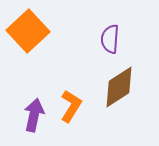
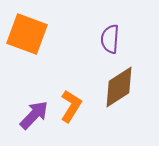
orange square: moved 1 px left, 3 px down; rotated 27 degrees counterclockwise
purple arrow: rotated 32 degrees clockwise
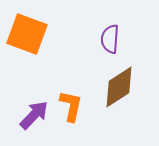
orange L-shape: rotated 20 degrees counterclockwise
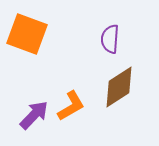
orange L-shape: rotated 48 degrees clockwise
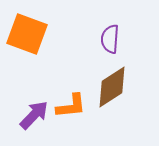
brown diamond: moved 7 px left
orange L-shape: rotated 24 degrees clockwise
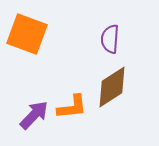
orange L-shape: moved 1 px right, 1 px down
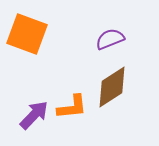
purple semicircle: rotated 64 degrees clockwise
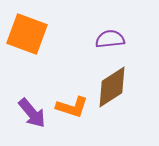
purple semicircle: rotated 16 degrees clockwise
orange L-shape: rotated 24 degrees clockwise
purple arrow: moved 2 px left, 2 px up; rotated 96 degrees clockwise
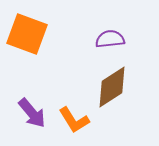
orange L-shape: moved 2 px right, 13 px down; rotated 40 degrees clockwise
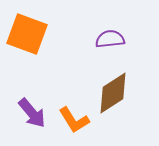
brown diamond: moved 1 px right, 6 px down
